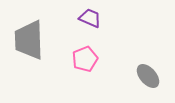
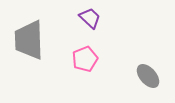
purple trapezoid: rotated 20 degrees clockwise
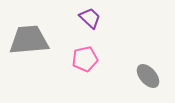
gray trapezoid: rotated 87 degrees clockwise
pink pentagon: rotated 10 degrees clockwise
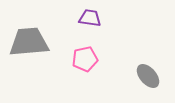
purple trapezoid: rotated 35 degrees counterclockwise
gray trapezoid: moved 2 px down
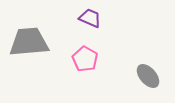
purple trapezoid: rotated 15 degrees clockwise
pink pentagon: rotated 30 degrees counterclockwise
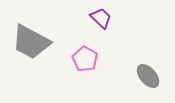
purple trapezoid: moved 11 px right; rotated 20 degrees clockwise
gray trapezoid: moved 2 px right; rotated 147 degrees counterclockwise
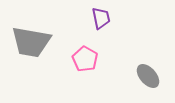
purple trapezoid: rotated 35 degrees clockwise
gray trapezoid: rotated 18 degrees counterclockwise
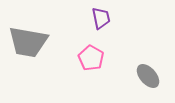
gray trapezoid: moved 3 px left
pink pentagon: moved 6 px right, 1 px up
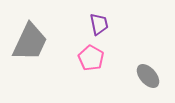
purple trapezoid: moved 2 px left, 6 px down
gray trapezoid: moved 2 px right; rotated 75 degrees counterclockwise
